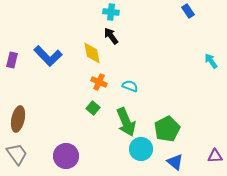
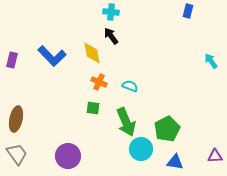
blue rectangle: rotated 48 degrees clockwise
blue L-shape: moved 4 px right
green square: rotated 32 degrees counterclockwise
brown ellipse: moved 2 px left
purple circle: moved 2 px right
blue triangle: rotated 30 degrees counterclockwise
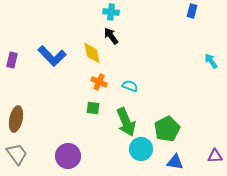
blue rectangle: moved 4 px right
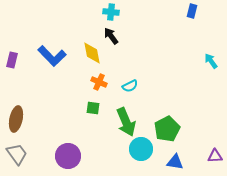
cyan semicircle: rotated 133 degrees clockwise
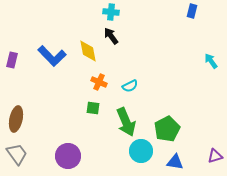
yellow diamond: moved 4 px left, 2 px up
cyan circle: moved 2 px down
purple triangle: rotated 14 degrees counterclockwise
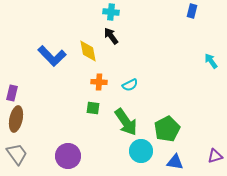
purple rectangle: moved 33 px down
orange cross: rotated 21 degrees counterclockwise
cyan semicircle: moved 1 px up
green arrow: rotated 12 degrees counterclockwise
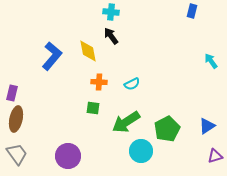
blue L-shape: rotated 96 degrees counterclockwise
cyan semicircle: moved 2 px right, 1 px up
green arrow: rotated 92 degrees clockwise
blue triangle: moved 32 px right, 36 px up; rotated 42 degrees counterclockwise
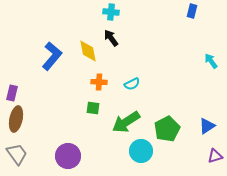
black arrow: moved 2 px down
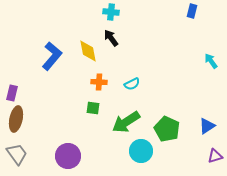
green pentagon: rotated 20 degrees counterclockwise
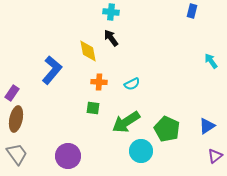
blue L-shape: moved 14 px down
purple rectangle: rotated 21 degrees clockwise
purple triangle: rotated 21 degrees counterclockwise
